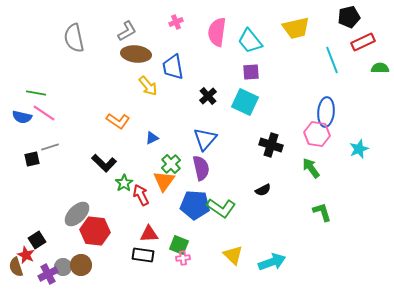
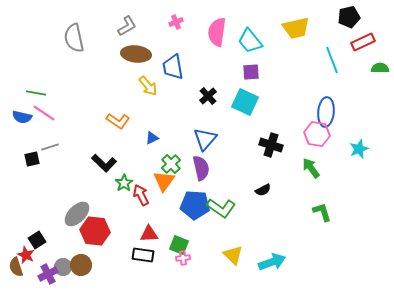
gray L-shape at (127, 31): moved 5 px up
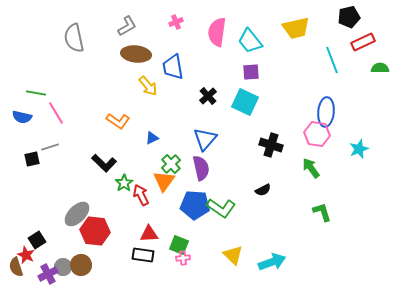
pink line at (44, 113): moved 12 px right; rotated 25 degrees clockwise
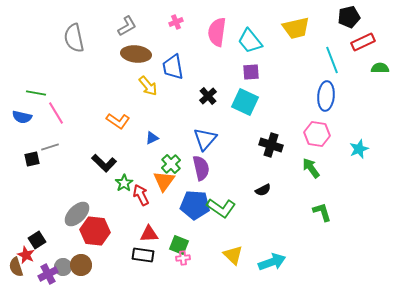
blue ellipse at (326, 112): moved 16 px up
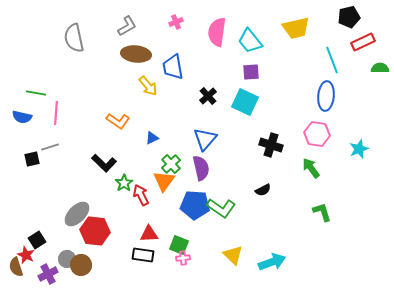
pink line at (56, 113): rotated 35 degrees clockwise
gray circle at (63, 267): moved 4 px right, 8 px up
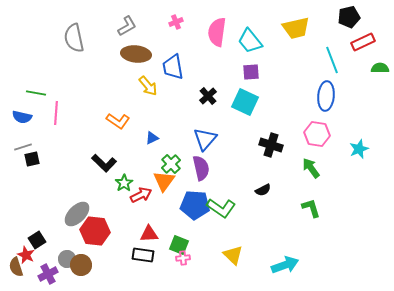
gray line at (50, 147): moved 27 px left
red arrow at (141, 195): rotated 90 degrees clockwise
green L-shape at (322, 212): moved 11 px left, 4 px up
cyan arrow at (272, 262): moved 13 px right, 3 px down
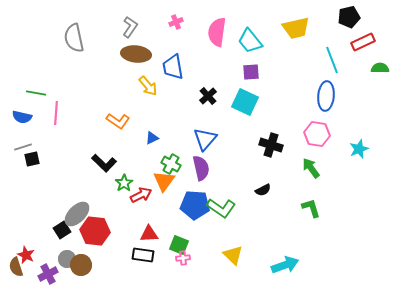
gray L-shape at (127, 26): moved 3 px right, 1 px down; rotated 25 degrees counterclockwise
green cross at (171, 164): rotated 18 degrees counterclockwise
black square at (37, 240): moved 25 px right, 10 px up
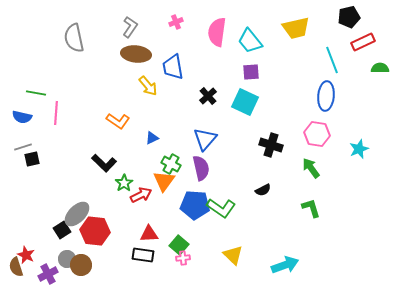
green square at (179, 245): rotated 18 degrees clockwise
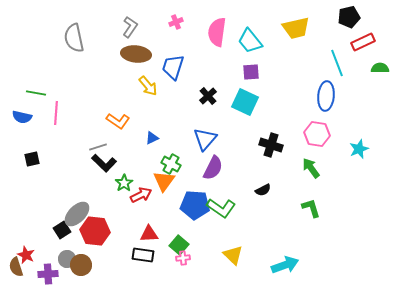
cyan line at (332, 60): moved 5 px right, 3 px down
blue trapezoid at (173, 67): rotated 28 degrees clockwise
gray line at (23, 147): moved 75 px right
purple semicircle at (201, 168): moved 12 px right; rotated 40 degrees clockwise
purple cross at (48, 274): rotated 24 degrees clockwise
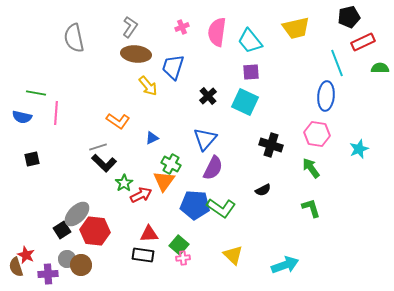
pink cross at (176, 22): moved 6 px right, 5 px down
